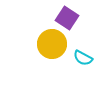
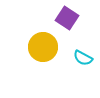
yellow circle: moved 9 px left, 3 px down
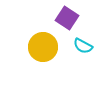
cyan semicircle: moved 12 px up
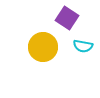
cyan semicircle: rotated 18 degrees counterclockwise
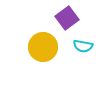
purple square: rotated 20 degrees clockwise
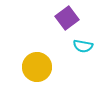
yellow circle: moved 6 px left, 20 px down
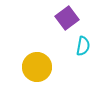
cyan semicircle: rotated 90 degrees counterclockwise
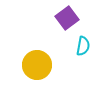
yellow circle: moved 2 px up
